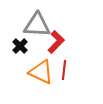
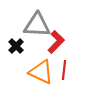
black cross: moved 4 px left
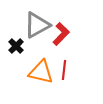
gray triangle: rotated 32 degrees counterclockwise
red L-shape: moved 5 px right, 8 px up
orange triangle: rotated 12 degrees counterclockwise
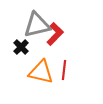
gray triangle: rotated 16 degrees clockwise
red L-shape: moved 6 px left
black cross: moved 5 px right, 1 px down
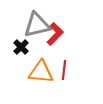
orange triangle: rotated 8 degrees counterclockwise
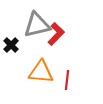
red L-shape: moved 1 px right
black cross: moved 10 px left, 2 px up
red line: moved 3 px right, 10 px down
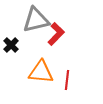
gray triangle: moved 1 px left, 5 px up
